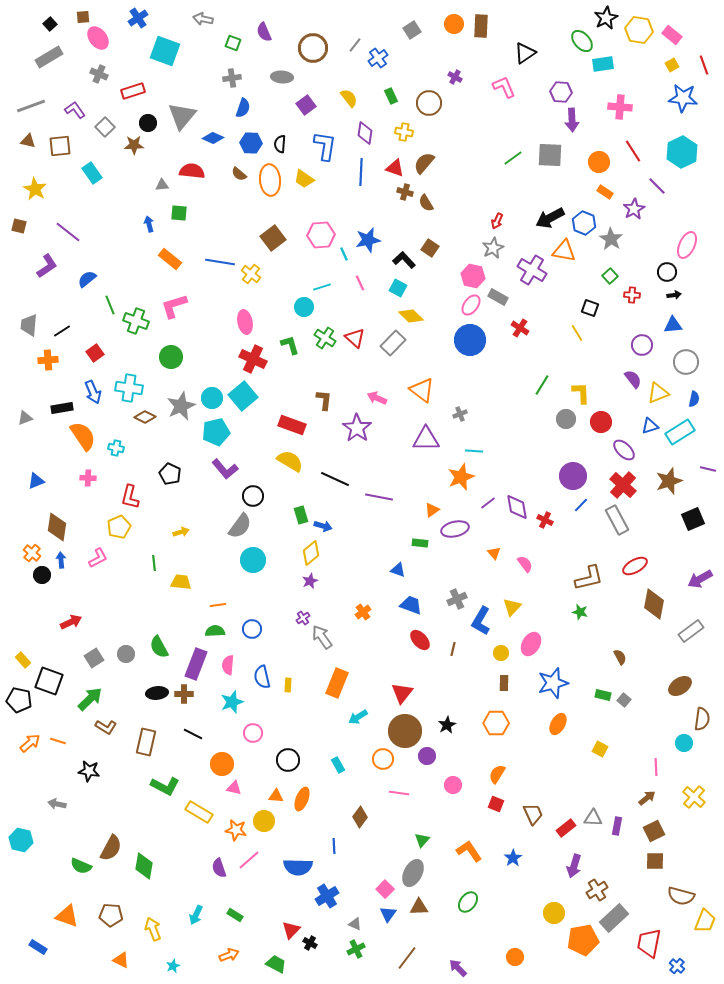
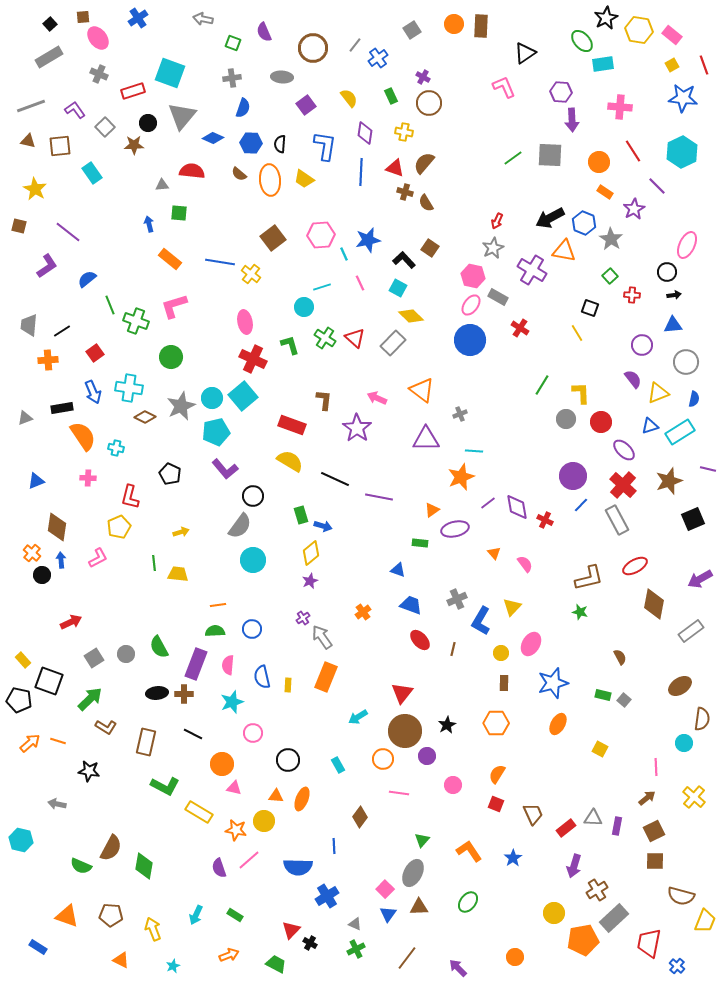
cyan square at (165, 51): moved 5 px right, 22 px down
purple cross at (455, 77): moved 32 px left
yellow trapezoid at (181, 582): moved 3 px left, 8 px up
orange rectangle at (337, 683): moved 11 px left, 6 px up
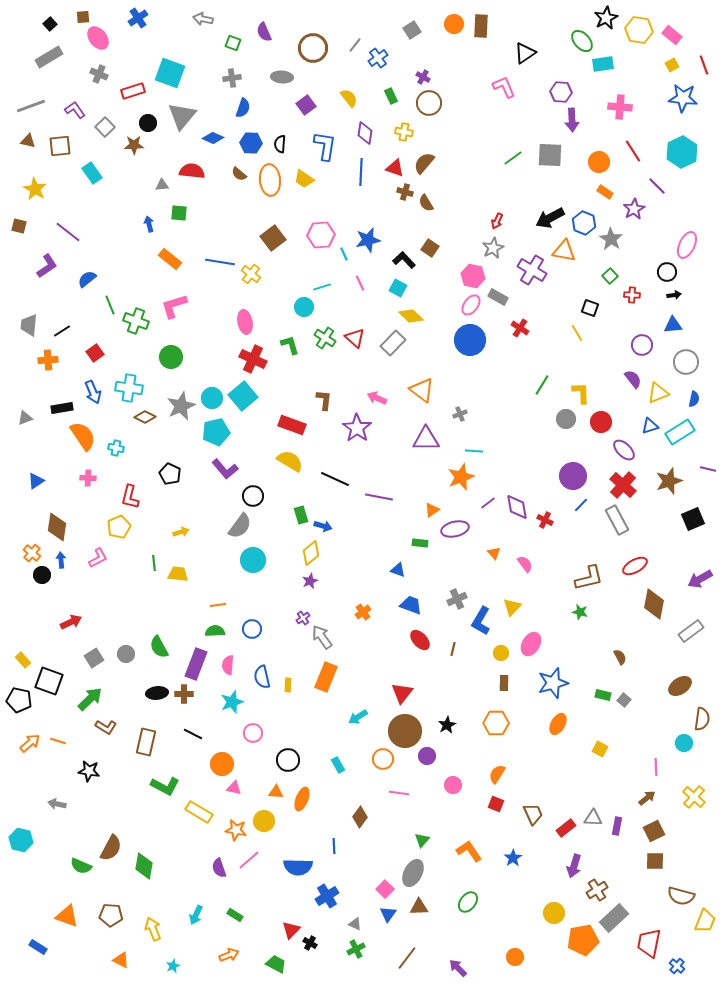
blue triangle at (36, 481): rotated 12 degrees counterclockwise
orange triangle at (276, 796): moved 4 px up
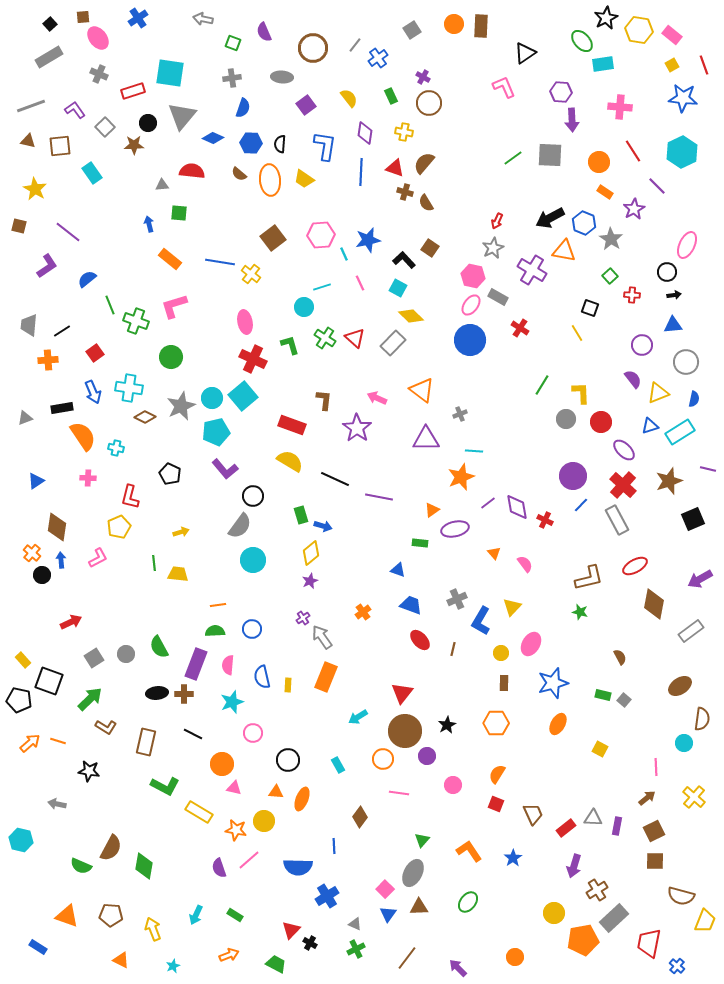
cyan square at (170, 73): rotated 12 degrees counterclockwise
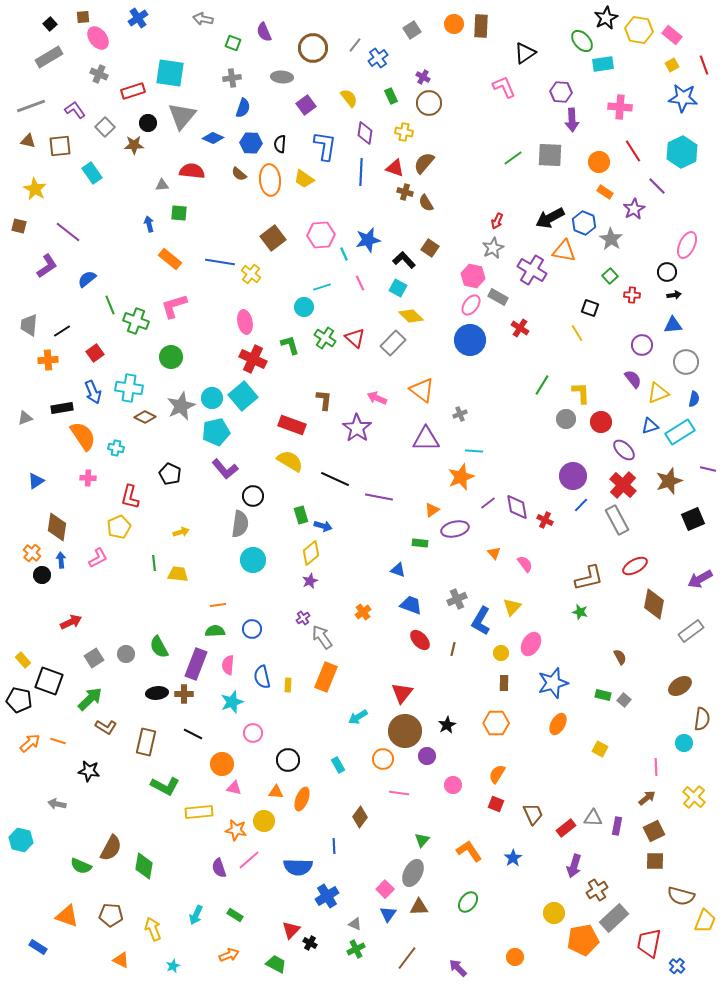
gray semicircle at (240, 526): moved 2 px up; rotated 28 degrees counterclockwise
yellow rectangle at (199, 812): rotated 36 degrees counterclockwise
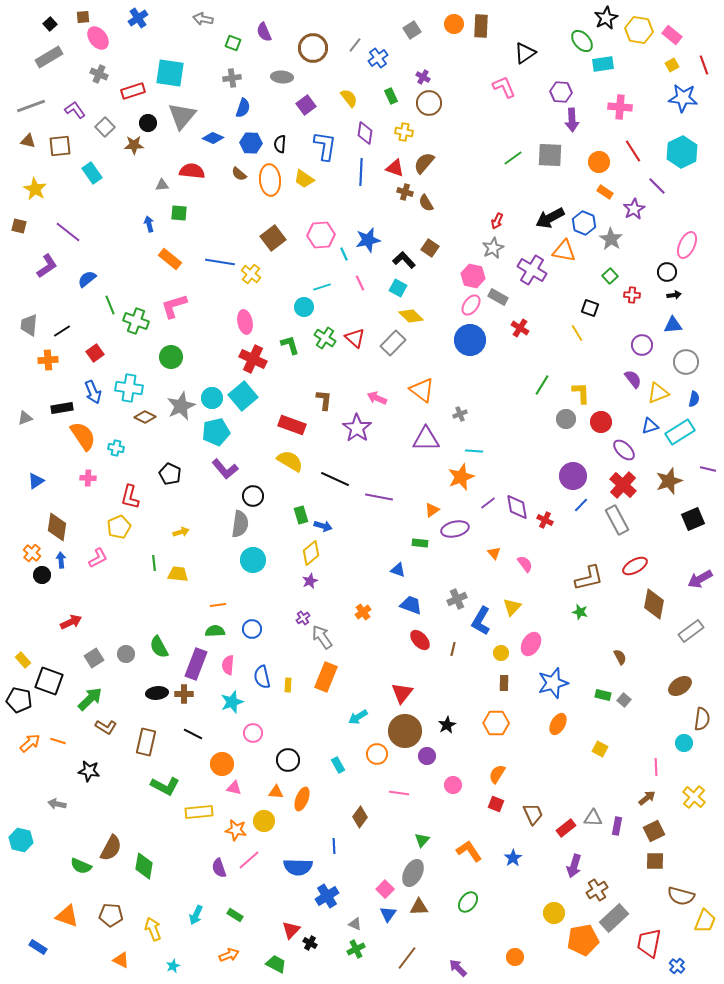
orange circle at (383, 759): moved 6 px left, 5 px up
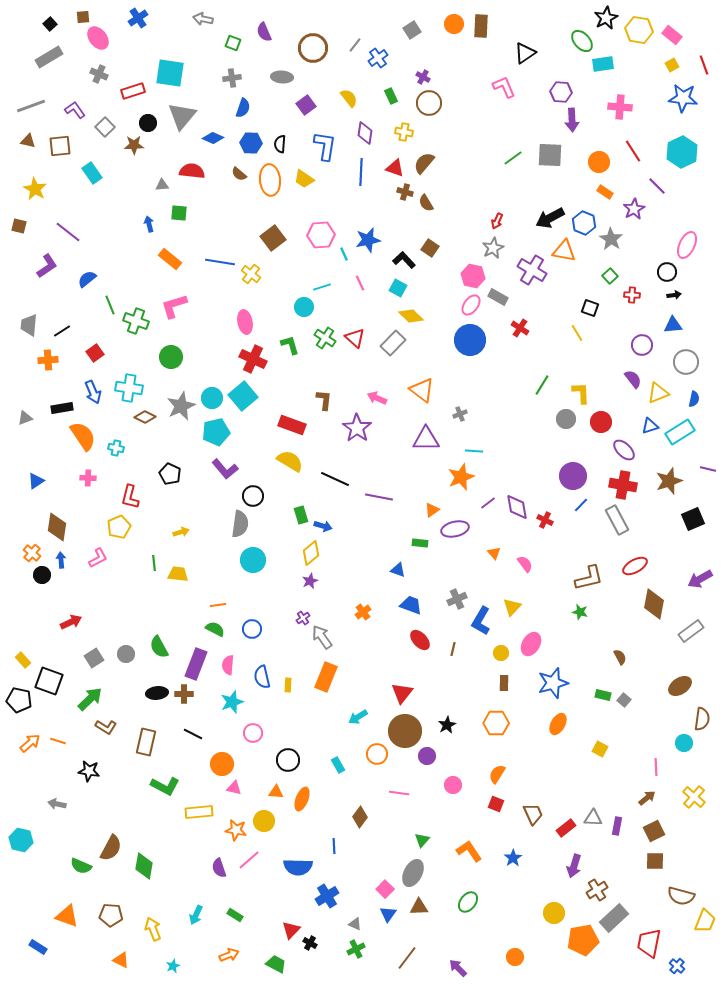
red cross at (623, 485): rotated 32 degrees counterclockwise
green semicircle at (215, 631): moved 2 px up; rotated 30 degrees clockwise
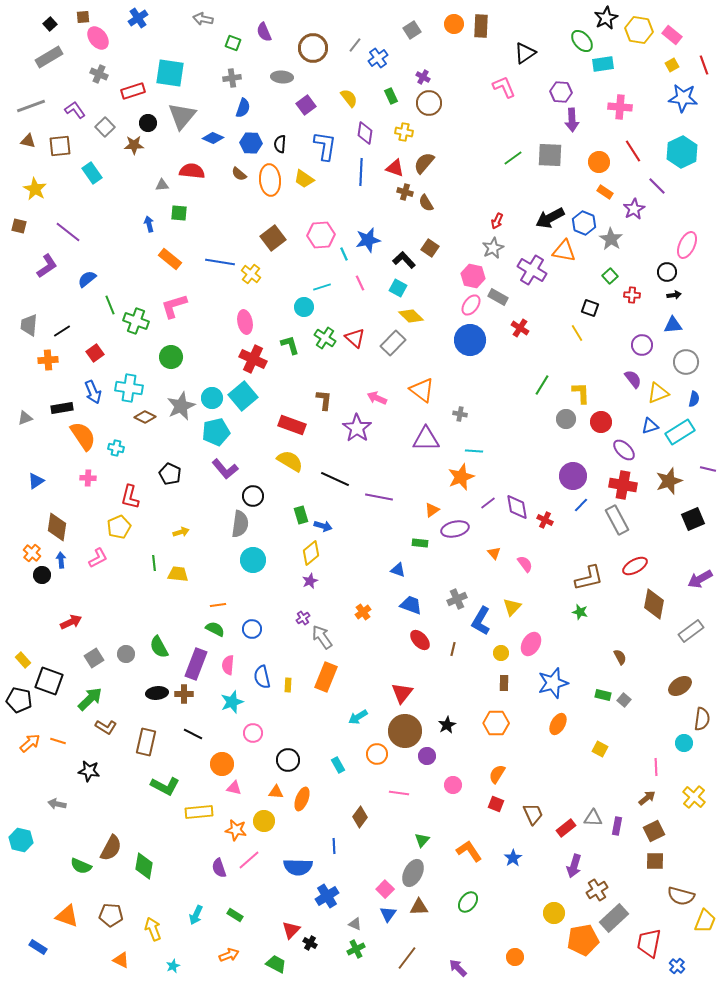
gray cross at (460, 414): rotated 32 degrees clockwise
